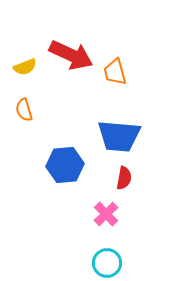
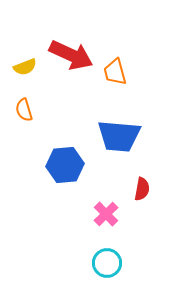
red semicircle: moved 18 px right, 11 px down
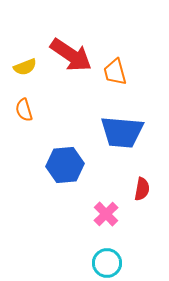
red arrow: rotated 9 degrees clockwise
blue trapezoid: moved 3 px right, 4 px up
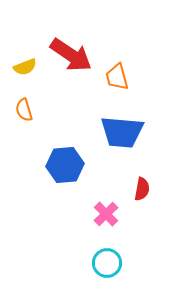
orange trapezoid: moved 2 px right, 5 px down
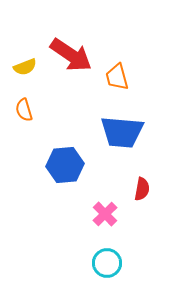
pink cross: moved 1 px left
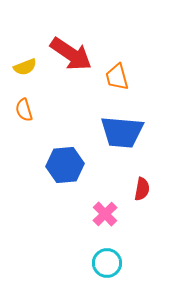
red arrow: moved 1 px up
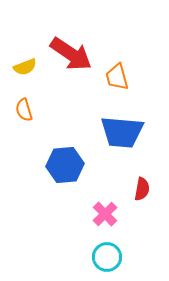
cyan circle: moved 6 px up
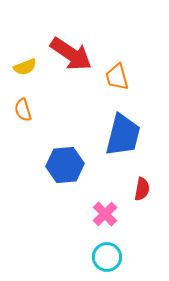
orange semicircle: moved 1 px left
blue trapezoid: moved 1 px right, 3 px down; rotated 81 degrees counterclockwise
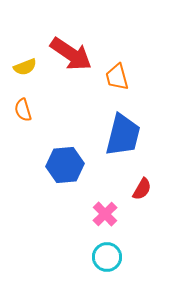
red semicircle: rotated 20 degrees clockwise
